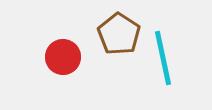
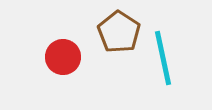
brown pentagon: moved 2 px up
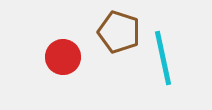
brown pentagon: rotated 15 degrees counterclockwise
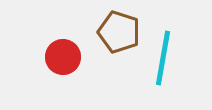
cyan line: rotated 22 degrees clockwise
